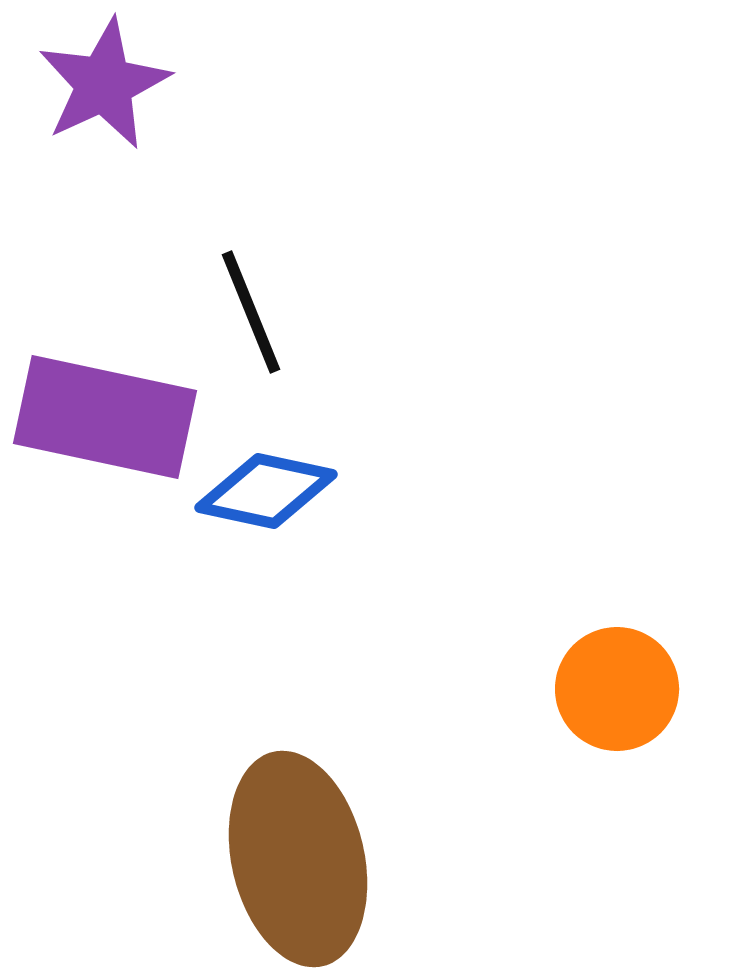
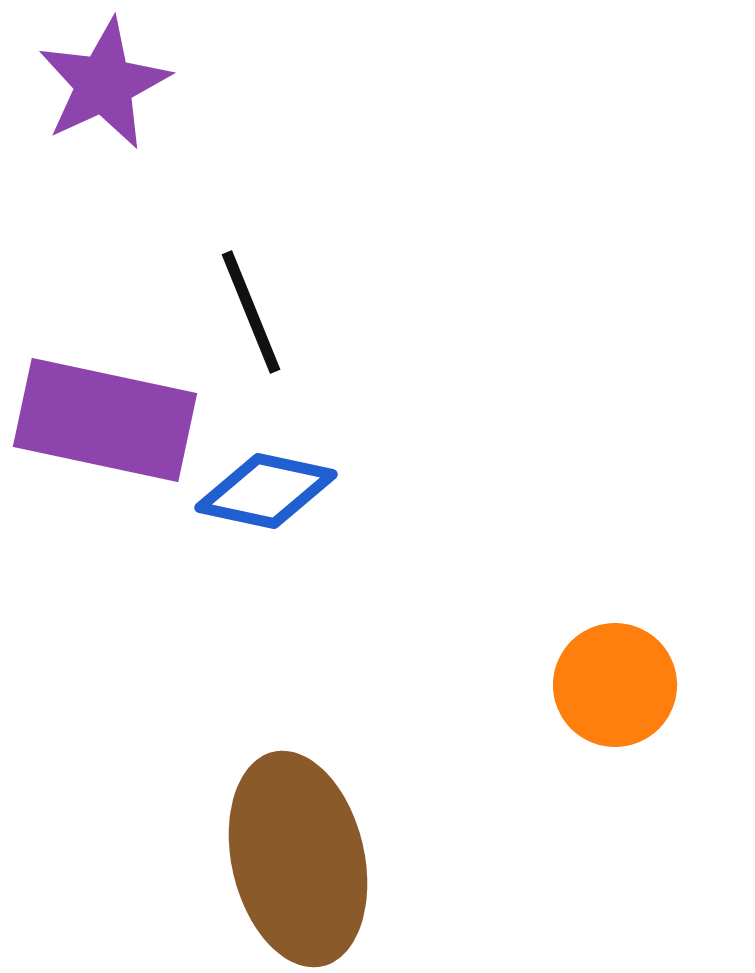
purple rectangle: moved 3 px down
orange circle: moved 2 px left, 4 px up
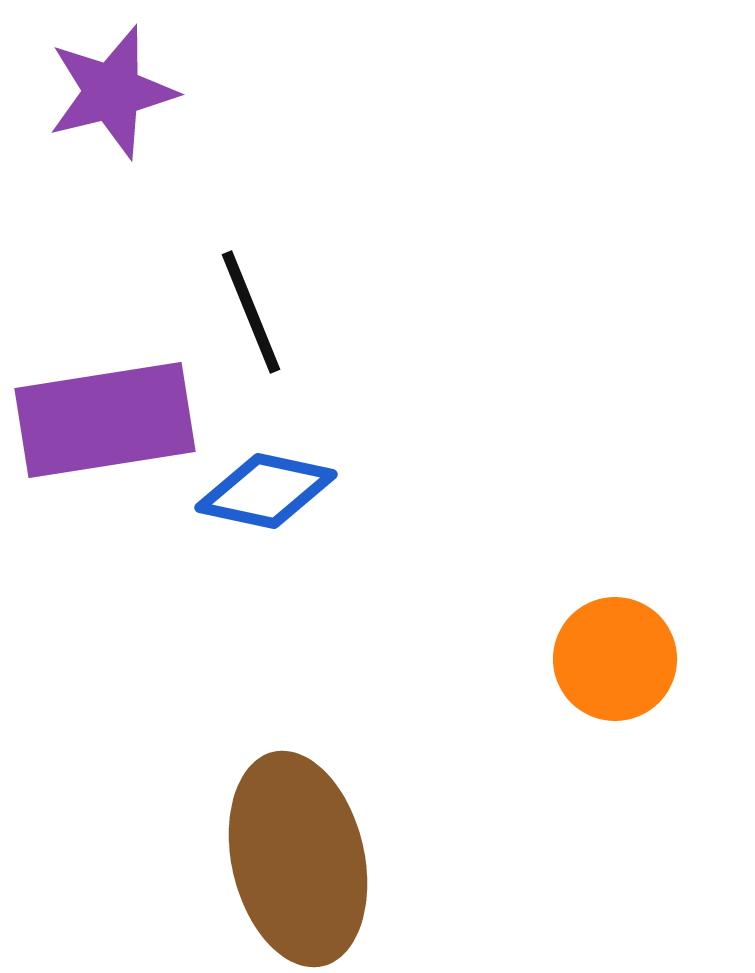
purple star: moved 8 px right, 8 px down; rotated 11 degrees clockwise
purple rectangle: rotated 21 degrees counterclockwise
orange circle: moved 26 px up
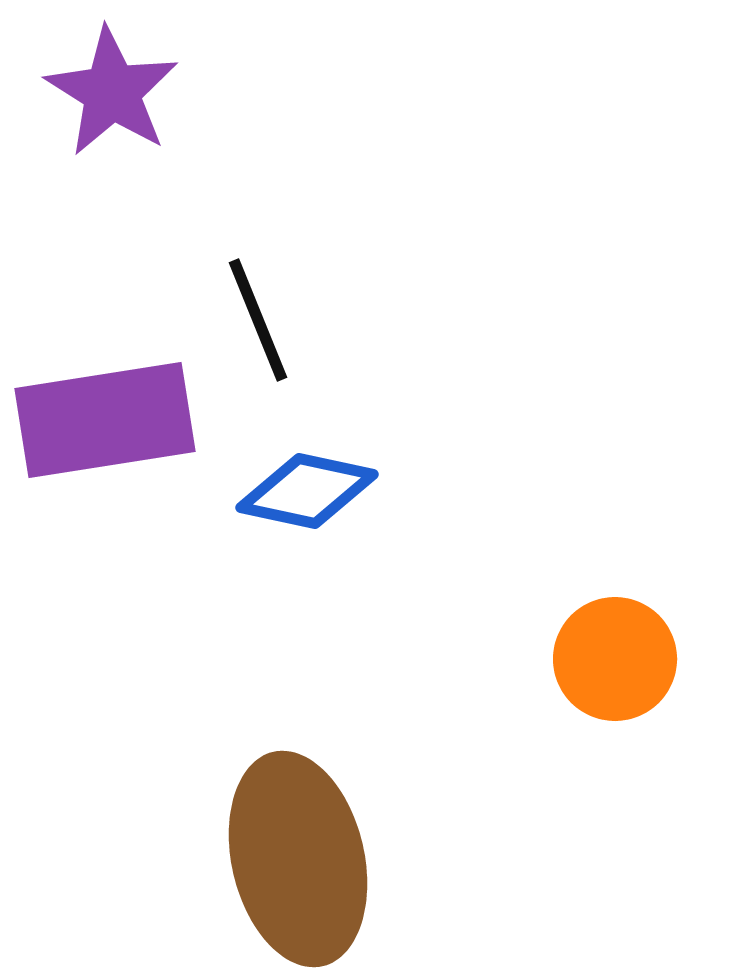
purple star: rotated 26 degrees counterclockwise
black line: moved 7 px right, 8 px down
blue diamond: moved 41 px right
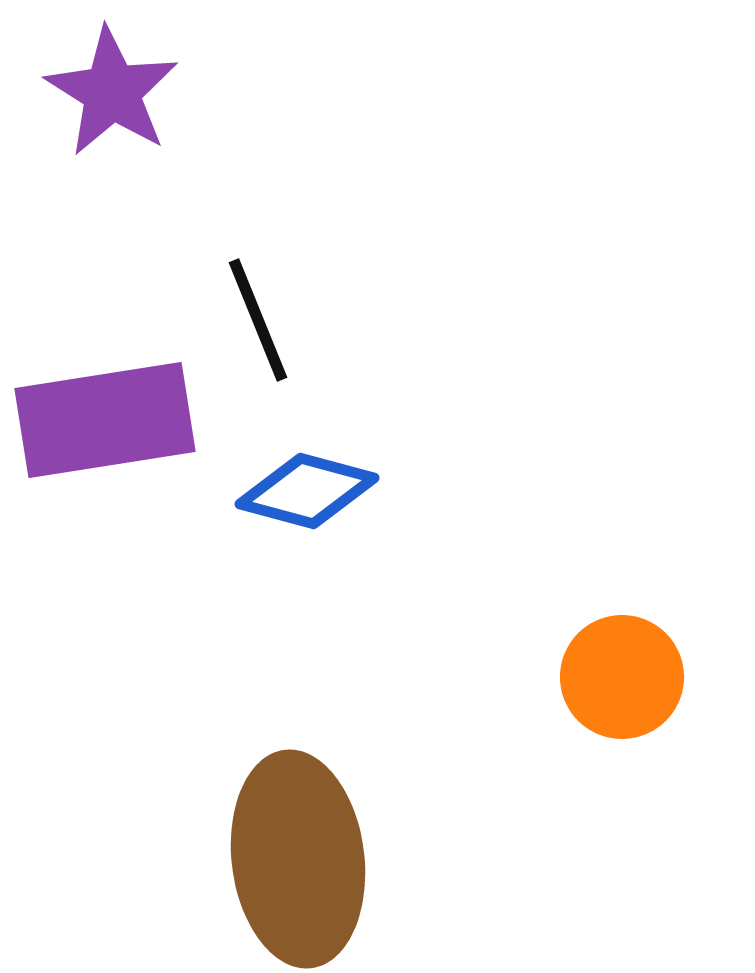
blue diamond: rotated 3 degrees clockwise
orange circle: moved 7 px right, 18 px down
brown ellipse: rotated 6 degrees clockwise
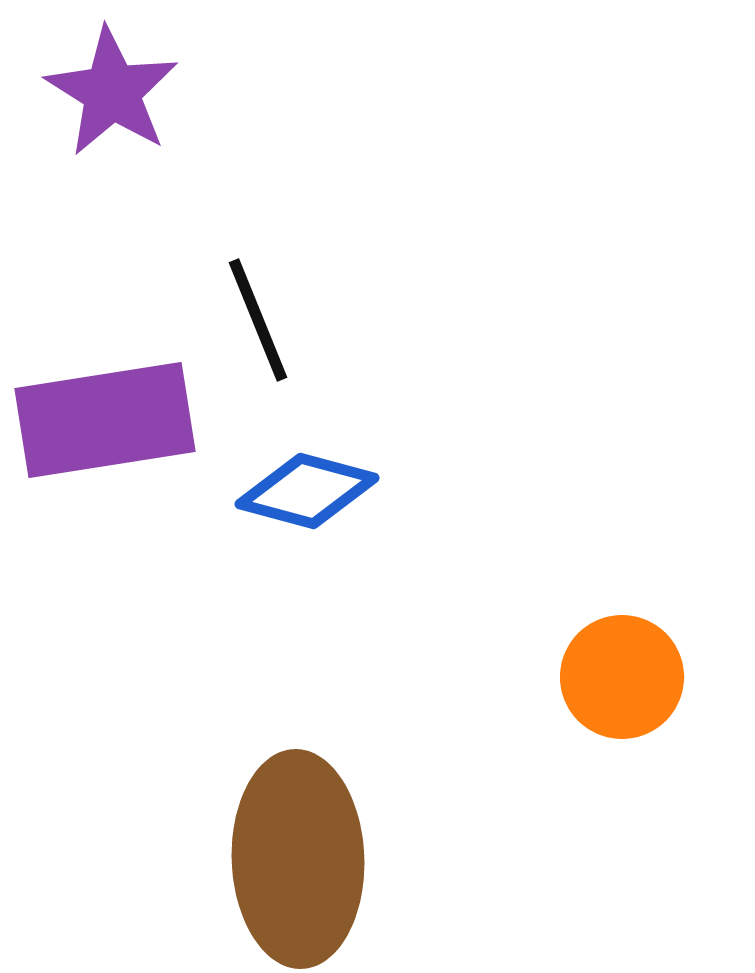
brown ellipse: rotated 5 degrees clockwise
